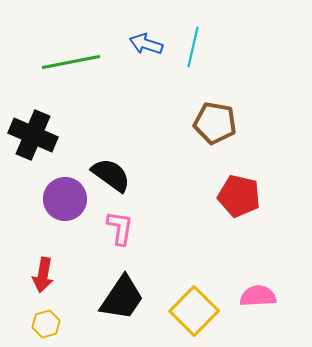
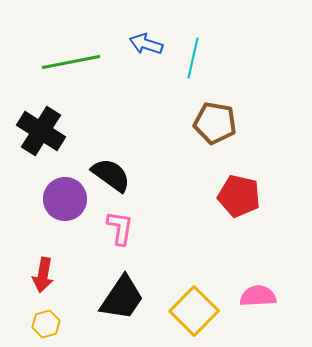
cyan line: moved 11 px down
black cross: moved 8 px right, 4 px up; rotated 9 degrees clockwise
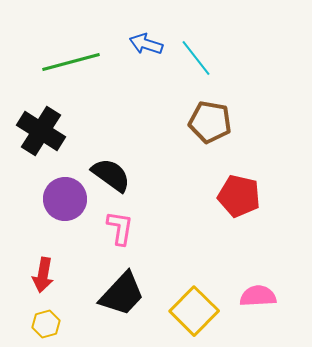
cyan line: moved 3 px right; rotated 51 degrees counterclockwise
green line: rotated 4 degrees counterclockwise
brown pentagon: moved 5 px left, 1 px up
black trapezoid: moved 4 px up; rotated 9 degrees clockwise
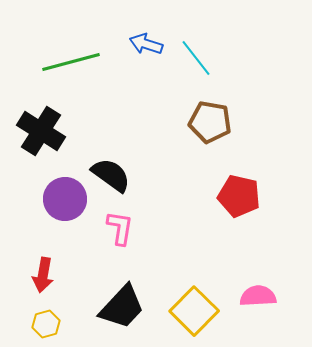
black trapezoid: moved 13 px down
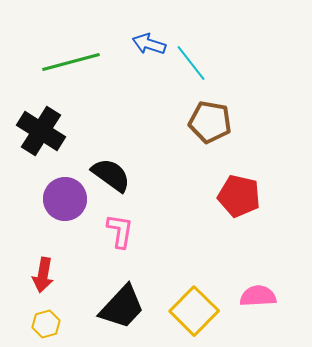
blue arrow: moved 3 px right
cyan line: moved 5 px left, 5 px down
pink L-shape: moved 3 px down
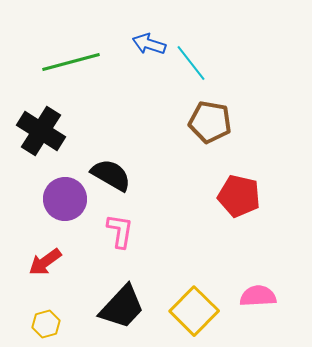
black semicircle: rotated 6 degrees counterclockwise
red arrow: moved 2 px right, 13 px up; rotated 44 degrees clockwise
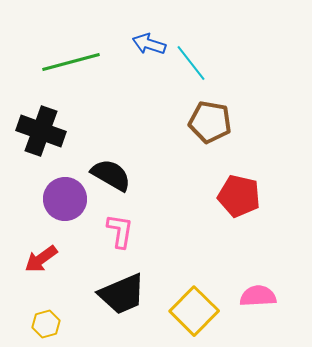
black cross: rotated 12 degrees counterclockwise
red arrow: moved 4 px left, 3 px up
black trapezoid: moved 13 px up; rotated 24 degrees clockwise
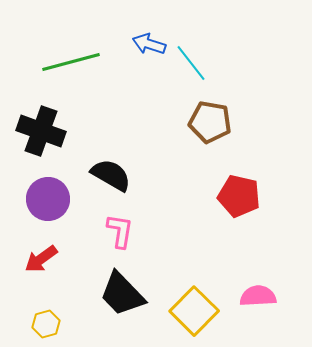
purple circle: moved 17 px left
black trapezoid: rotated 69 degrees clockwise
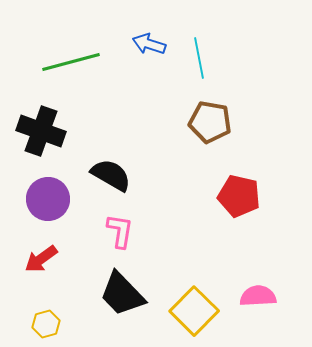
cyan line: moved 8 px right, 5 px up; rotated 27 degrees clockwise
